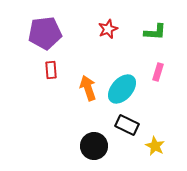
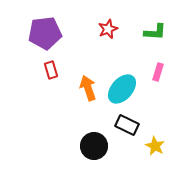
red rectangle: rotated 12 degrees counterclockwise
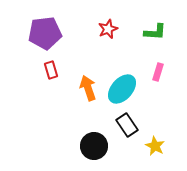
black rectangle: rotated 30 degrees clockwise
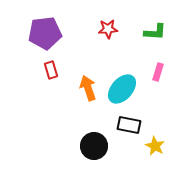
red star: rotated 18 degrees clockwise
black rectangle: moved 2 px right; rotated 45 degrees counterclockwise
